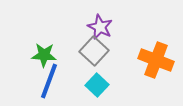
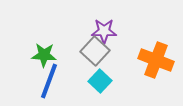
purple star: moved 4 px right, 4 px down; rotated 25 degrees counterclockwise
gray square: moved 1 px right
cyan square: moved 3 px right, 4 px up
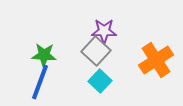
gray square: moved 1 px right
orange cross: rotated 36 degrees clockwise
blue line: moved 9 px left, 1 px down
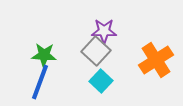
cyan square: moved 1 px right
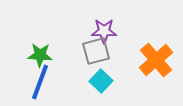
gray square: rotated 32 degrees clockwise
green star: moved 4 px left
orange cross: rotated 8 degrees counterclockwise
